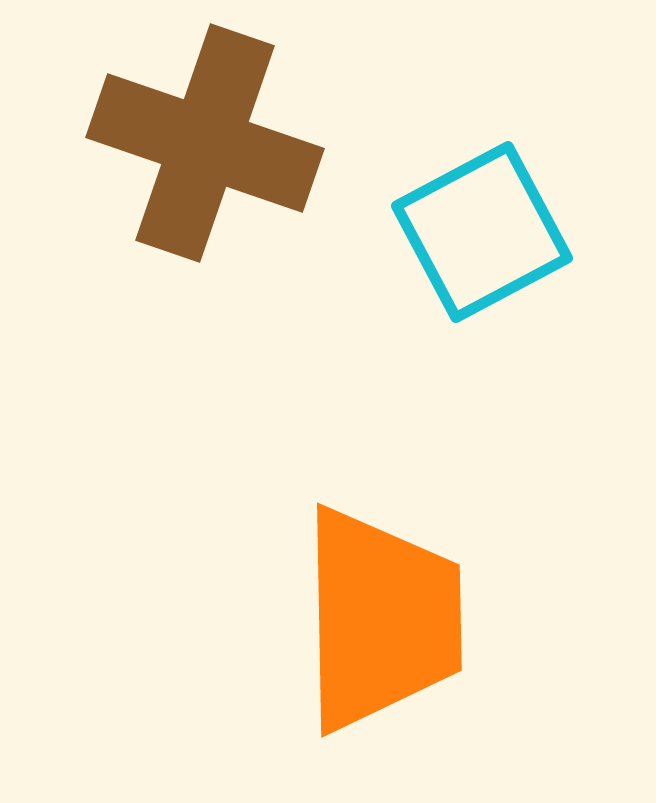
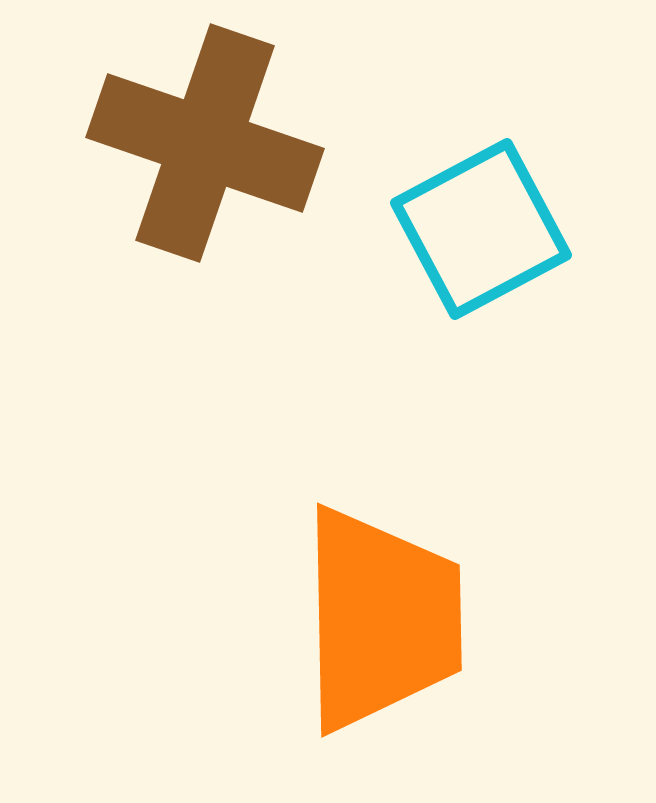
cyan square: moved 1 px left, 3 px up
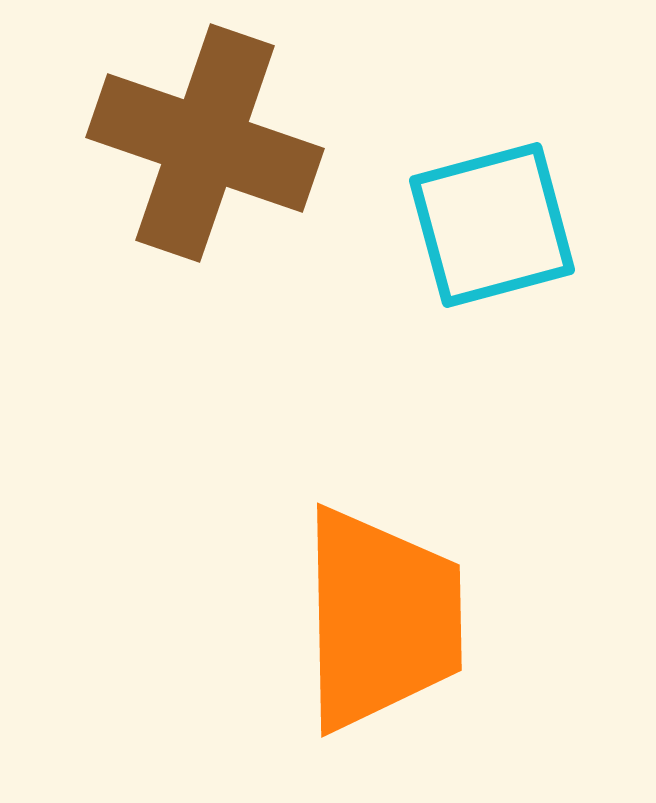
cyan square: moved 11 px right, 4 px up; rotated 13 degrees clockwise
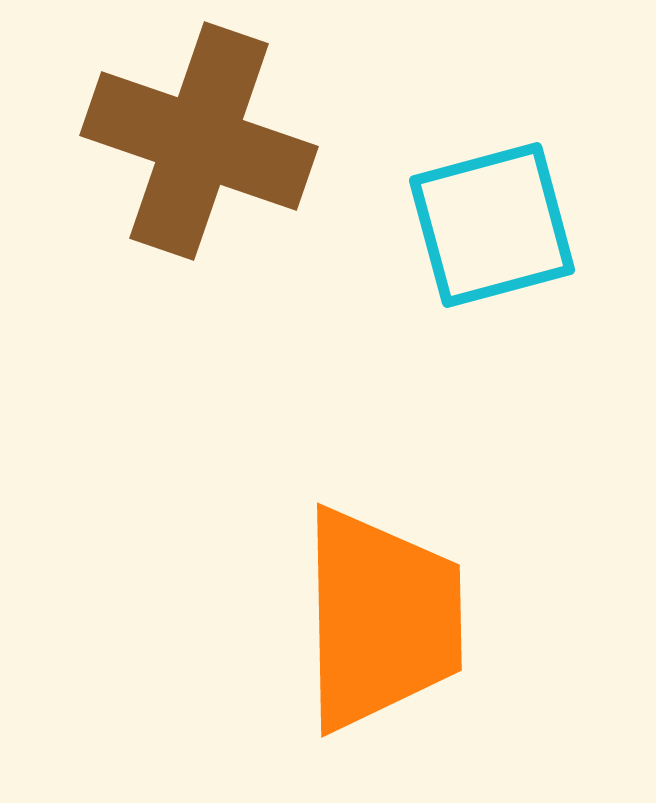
brown cross: moved 6 px left, 2 px up
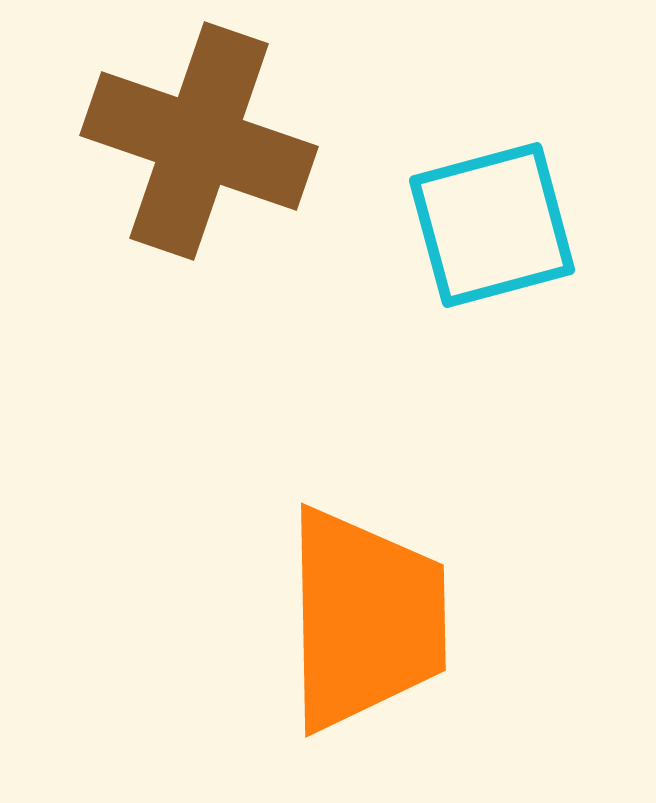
orange trapezoid: moved 16 px left
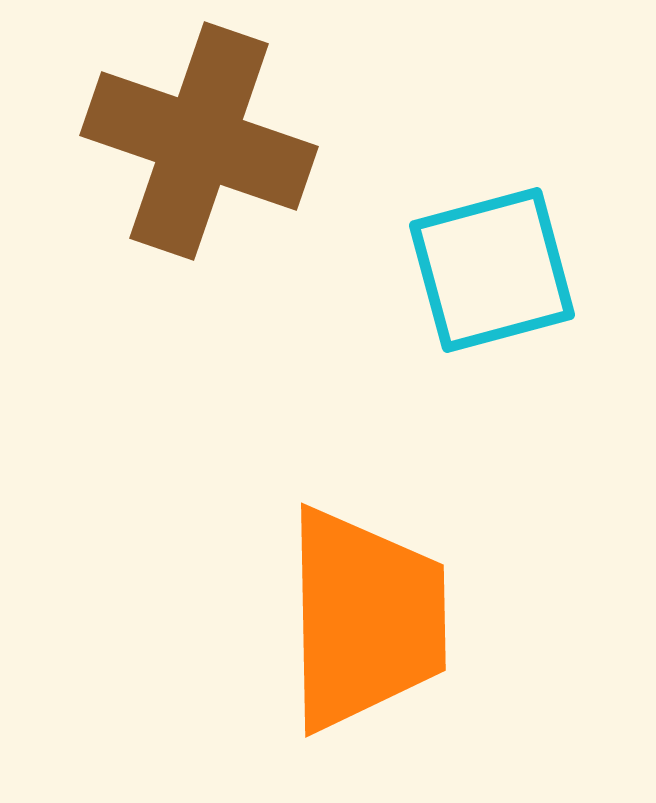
cyan square: moved 45 px down
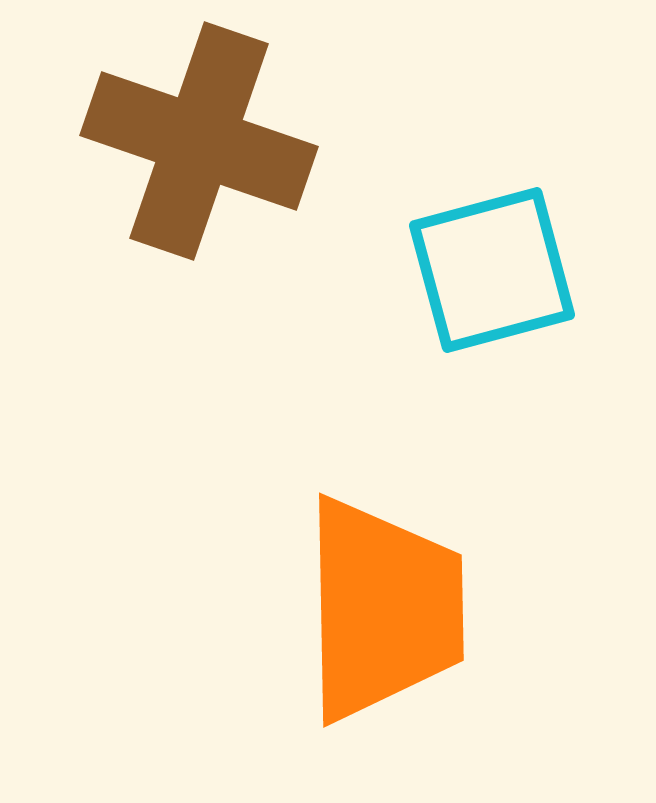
orange trapezoid: moved 18 px right, 10 px up
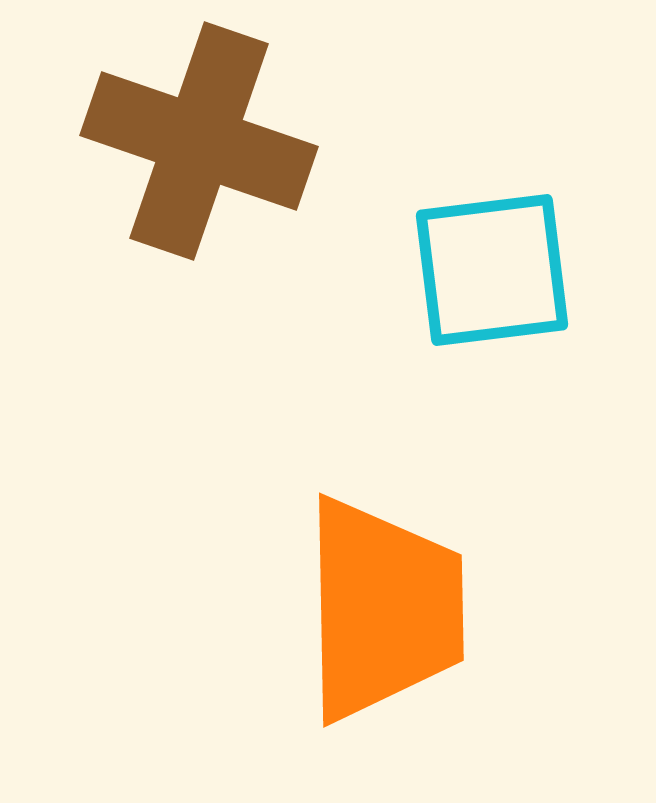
cyan square: rotated 8 degrees clockwise
